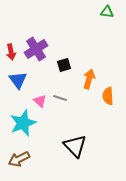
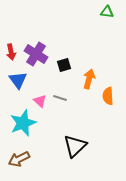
purple cross: moved 5 px down; rotated 25 degrees counterclockwise
black triangle: rotated 30 degrees clockwise
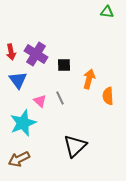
black square: rotated 16 degrees clockwise
gray line: rotated 48 degrees clockwise
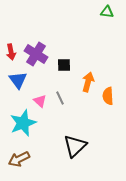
orange arrow: moved 1 px left, 3 px down
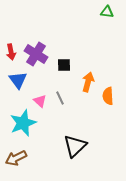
brown arrow: moved 3 px left, 1 px up
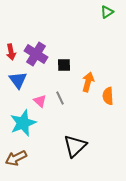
green triangle: rotated 40 degrees counterclockwise
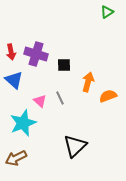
purple cross: rotated 15 degrees counterclockwise
blue triangle: moved 4 px left; rotated 12 degrees counterclockwise
orange semicircle: rotated 72 degrees clockwise
